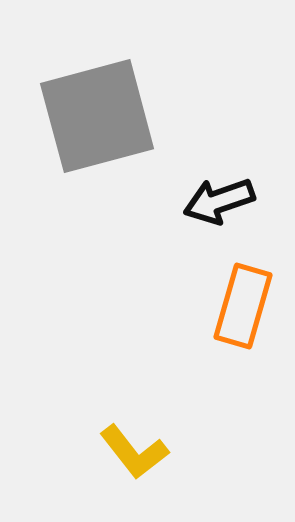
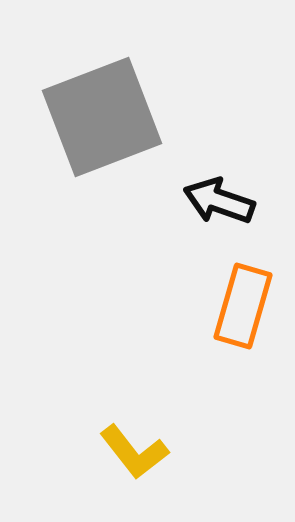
gray square: moved 5 px right, 1 px down; rotated 6 degrees counterclockwise
black arrow: rotated 38 degrees clockwise
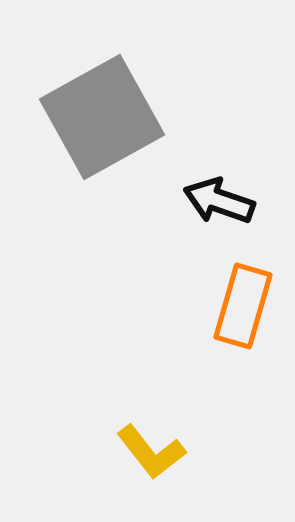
gray square: rotated 8 degrees counterclockwise
yellow L-shape: moved 17 px right
